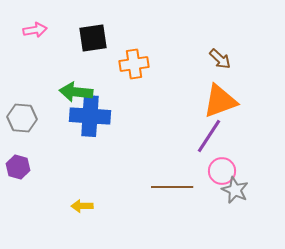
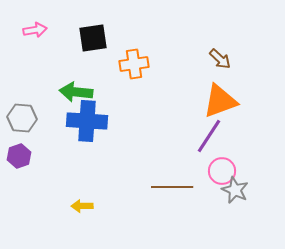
blue cross: moved 3 px left, 5 px down
purple hexagon: moved 1 px right, 11 px up; rotated 25 degrees clockwise
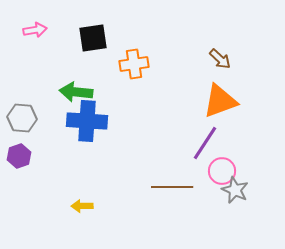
purple line: moved 4 px left, 7 px down
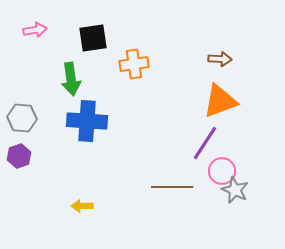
brown arrow: rotated 40 degrees counterclockwise
green arrow: moved 5 px left, 13 px up; rotated 104 degrees counterclockwise
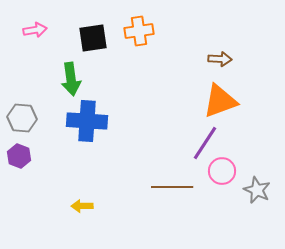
orange cross: moved 5 px right, 33 px up
purple hexagon: rotated 20 degrees counterclockwise
gray star: moved 22 px right
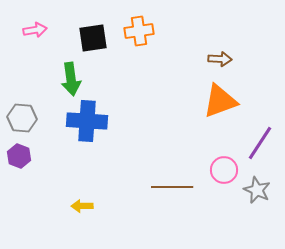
purple line: moved 55 px right
pink circle: moved 2 px right, 1 px up
